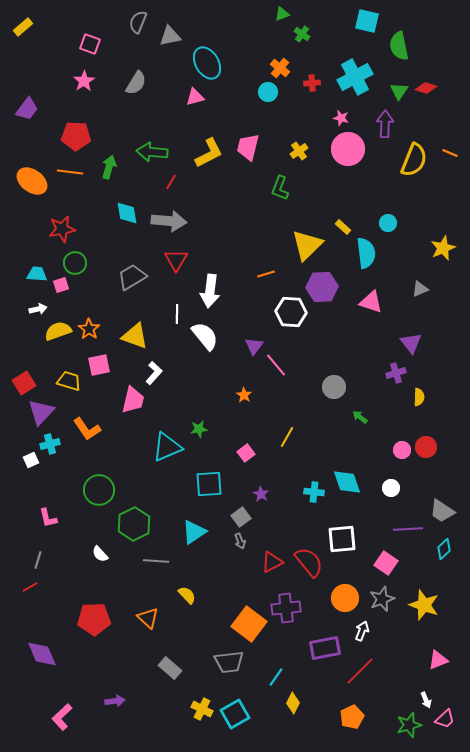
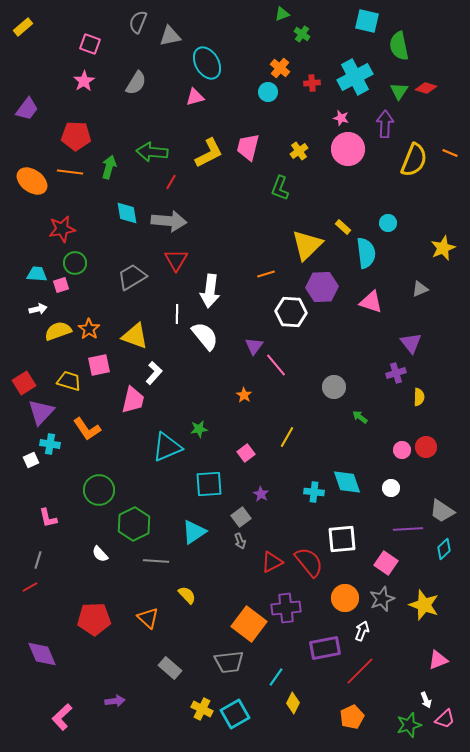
cyan cross at (50, 444): rotated 24 degrees clockwise
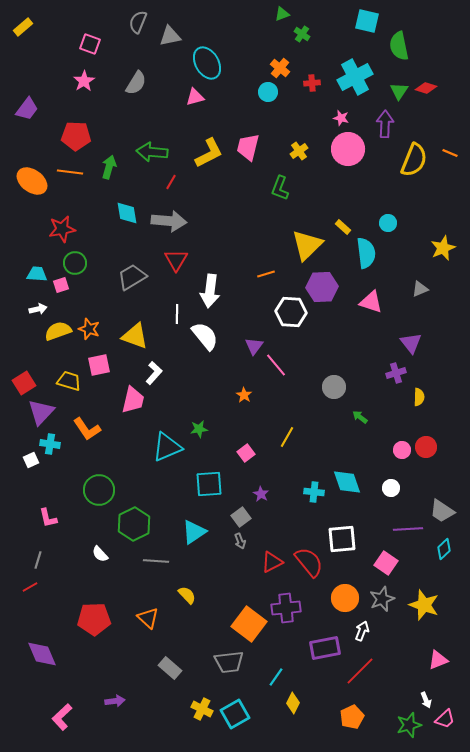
orange star at (89, 329): rotated 15 degrees counterclockwise
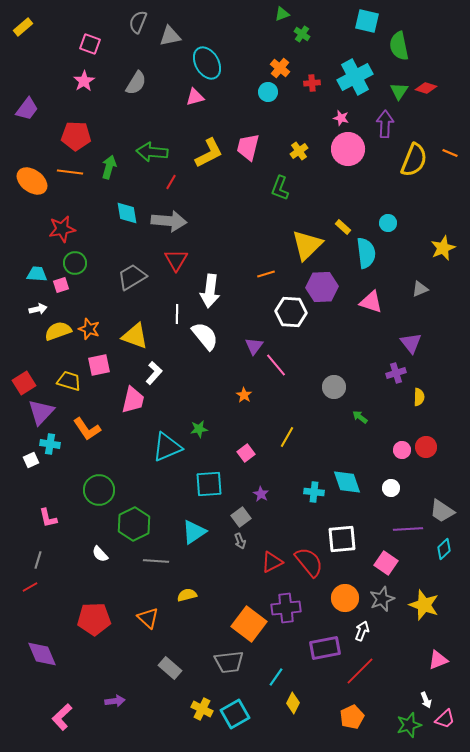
yellow semicircle at (187, 595): rotated 60 degrees counterclockwise
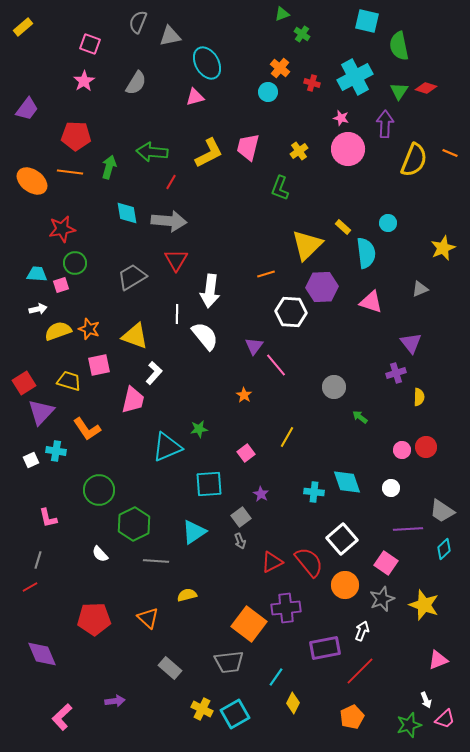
red cross at (312, 83): rotated 21 degrees clockwise
cyan cross at (50, 444): moved 6 px right, 7 px down
white square at (342, 539): rotated 36 degrees counterclockwise
orange circle at (345, 598): moved 13 px up
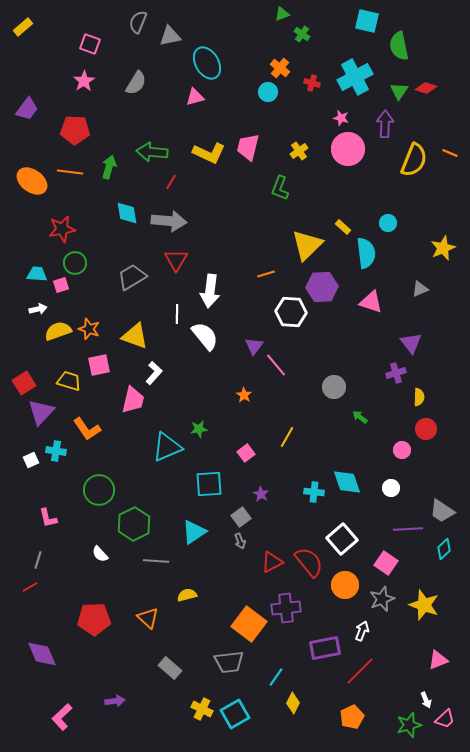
red pentagon at (76, 136): moved 1 px left, 6 px up
yellow L-shape at (209, 153): rotated 52 degrees clockwise
red circle at (426, 447): moved 18 px up
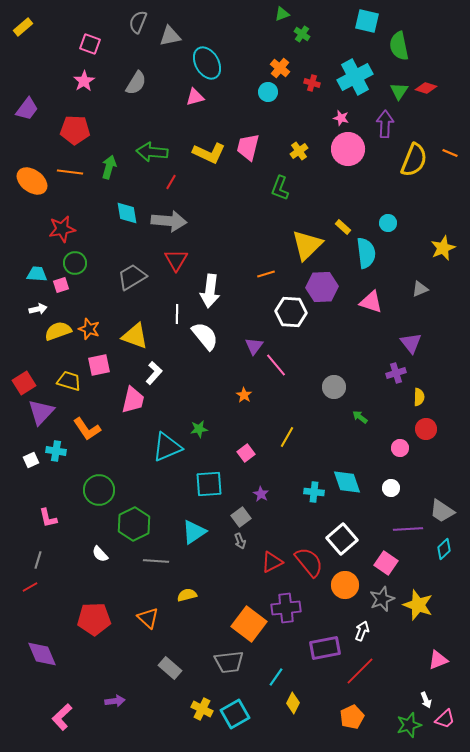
pink circle at (402, 450): moved 2 px left, 2 px up
yellow star at (424, 605): moved 6 px left
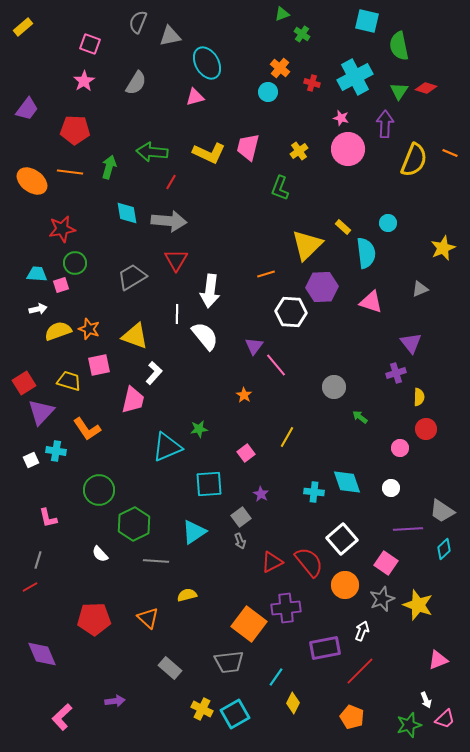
orange pentagon at (352, 717): rotated 25 degrees counterclockwise
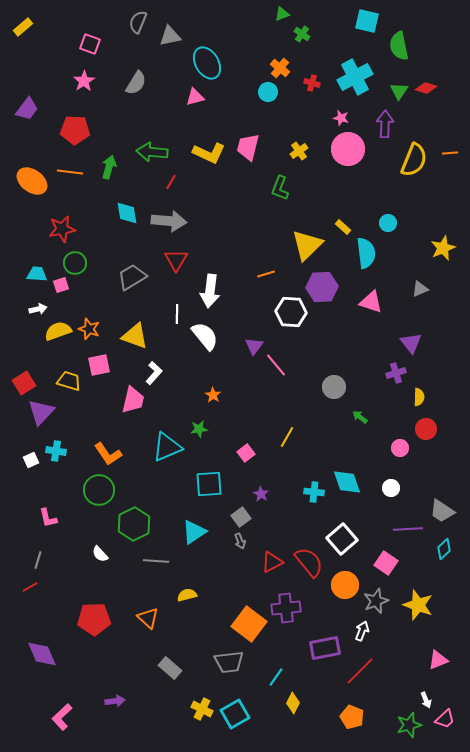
orange line at (450, 153): rotated 28 degrees counterclockwise
orange star at (244, 395): moved 31 px left
orange L-shape at (87, 429): moved 21 px right, 25 px down
gray star at (382, 599): moved 6 px left, 2 px down
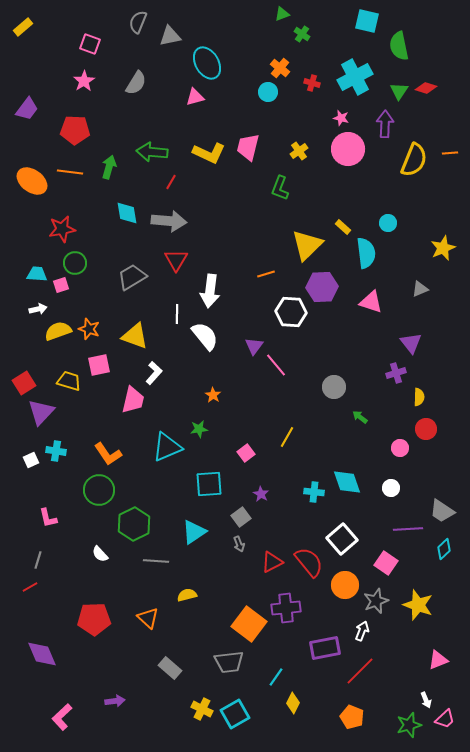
gray arrow at (240, 541): moved 1 px left, 3 px down
